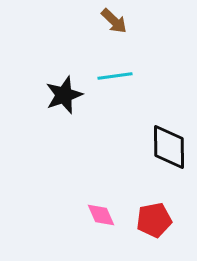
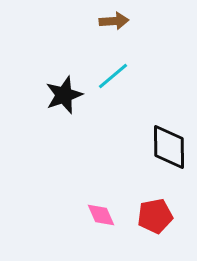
brown arrow: rotated 48 degrees counterclockwise
cyan line: moved 2 px left; rotated 32 degrees counterclockwise
red pentagon: moved 1 px right, 4 px up
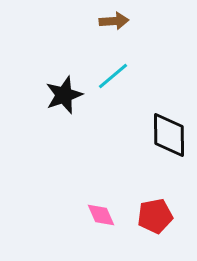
black diamond: moved 12 px up
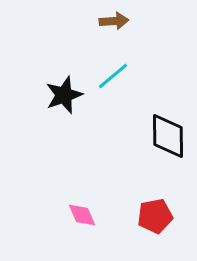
black diamond: moved 1 px left, 1 px down
pink diamond: moved 19 px left
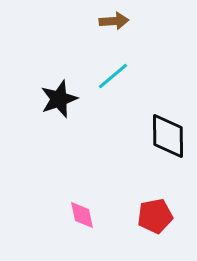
black star: moved 5 px left, 4 px down
pink diamond: rotated 12 degrees clockwise
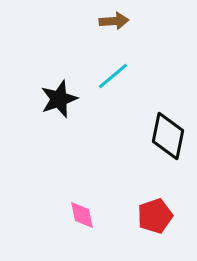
black diamond: rotated 12 degrees clockwise
red pentagon: rotated 8 degrees counterclockwise
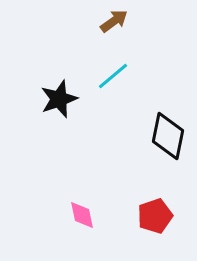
brown arrow: rotated 32 degrees counterclockwise
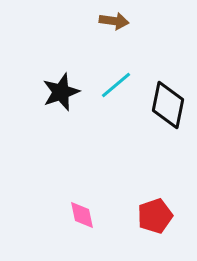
brown arrow: rotated 44 degrees clockwise
cyan line: moved 3 px right, 9 px down
black star: moved 2 px right, 7 px up
black diamond: moved 31 px up
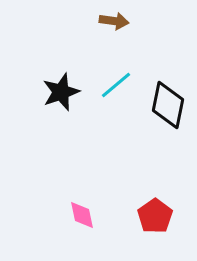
red pentagon: rotated 16 degrees counterclockwise
